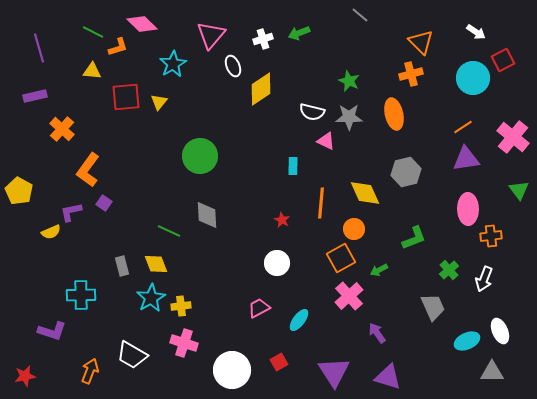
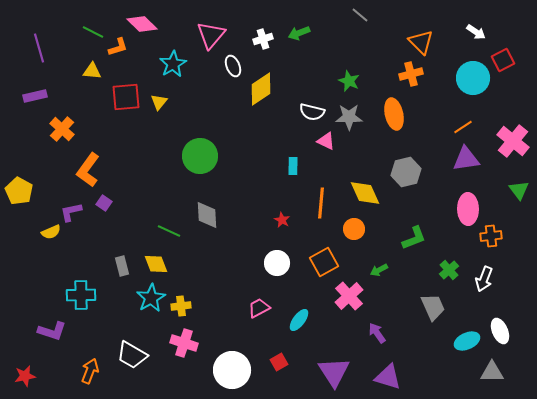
pink cross at (513, 137): moved 4 px down
orange square at (341, 258): moved 17 px left, 4 px down
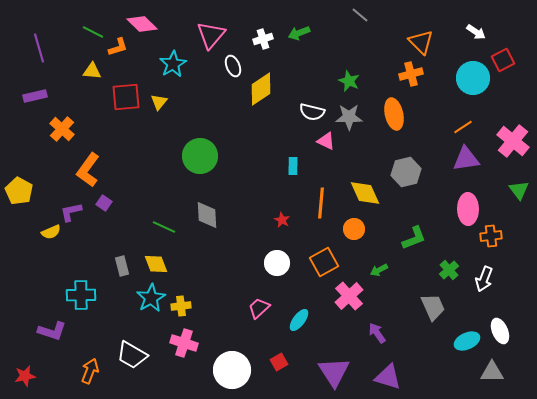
green line at (169, 231): moved 5 px left, 4 px up
pink trapezoid at (259, 308): rotated 15 degrees counterclockwise
